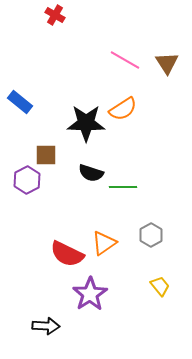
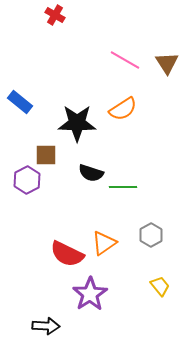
black star: moved 9 px left
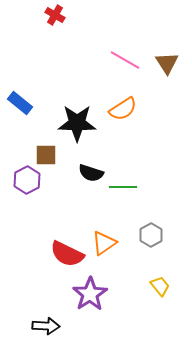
blue rectangle: moved 1 px down
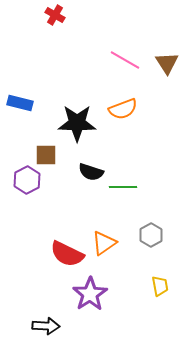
blue rectangle: rotated 25 degrees counterclockwise
orange semicircle: rotated 12 degrees clockwise
black semicircle: moved 1 px up
yellow trapezoid: rotated 30 degrees clockwise
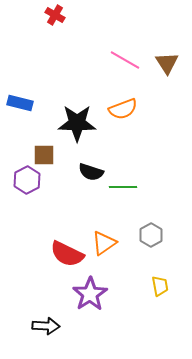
brown square: moved 2 px left
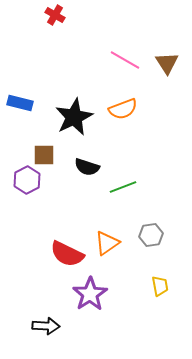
black star: moved 3 px left, 6 px up; rotated 27 degrees counterclockwise
black semicircle: moved 4 px left, 5 px up
green line: rotated 20 degrees counterclockwise
gray hexagon: rotated 20 degrees clockwise
orange triangle: moved 3 px right
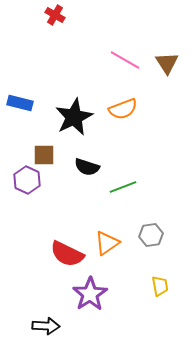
purple hexagon: rotated 8 degrees counterclockwise
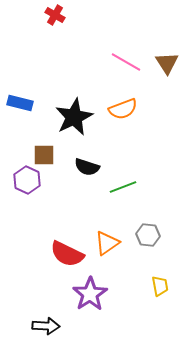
pink line: moved 1 px right, 2 px down
gray hexagon: moved 3 px left; rotated 15 degrees clockwise
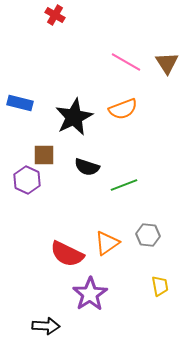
green line: moved 1 px right, 2 px up
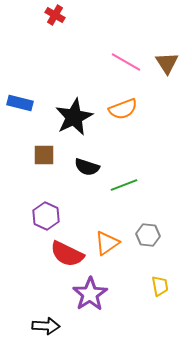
purple hexagon: moved 19 px right, 36 px down
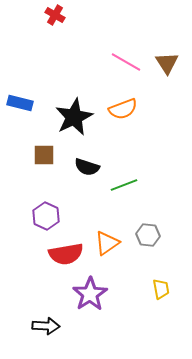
red semicircle: moved 1 px left; rotated 36 degrees counterclockwise
yellow trapezoid: moved 1 px right, 3 px down
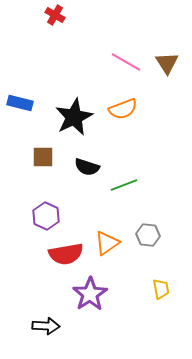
brown square: moved 1 px left, 2 px down
